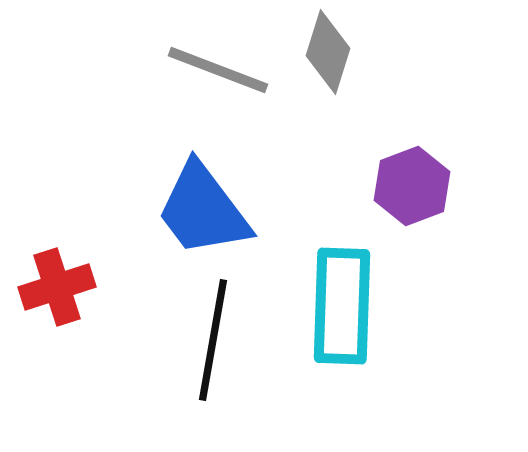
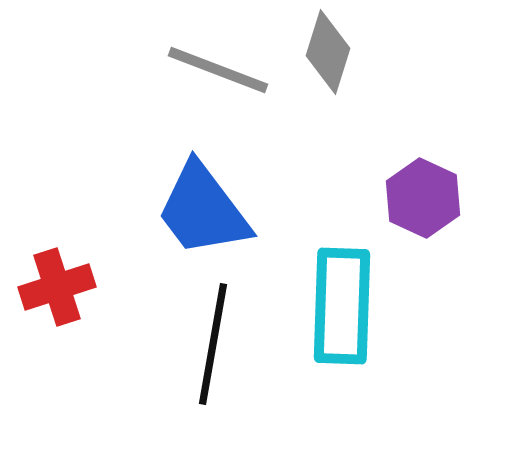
purple hexagon: moved 11 px right, 12 px down; rotated 14 degrees counterclockwise
black line: moved 4 px down
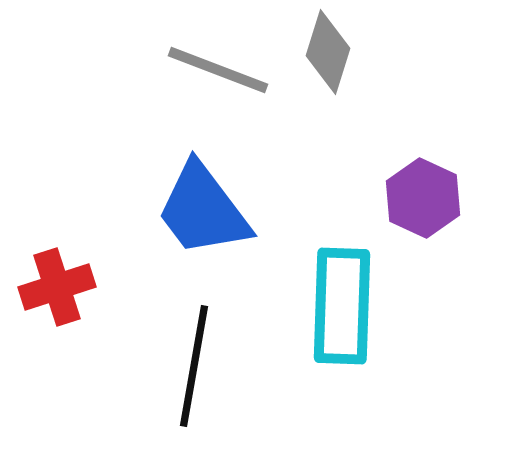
black line: moved 19 px left, 22 px down
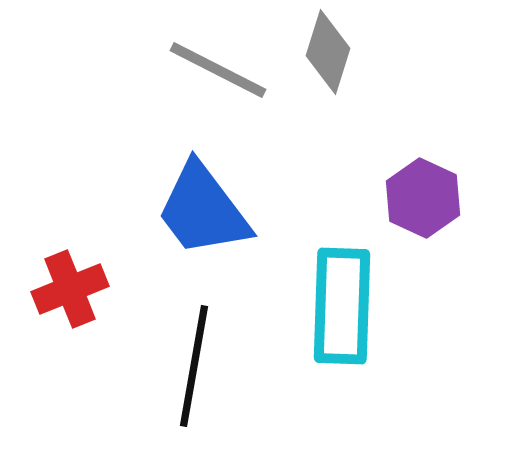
gray line: rotated 6 degrees clockwise
red cross: moved 13 px right, 2 px down; rotated 4 degrees counterclockwise
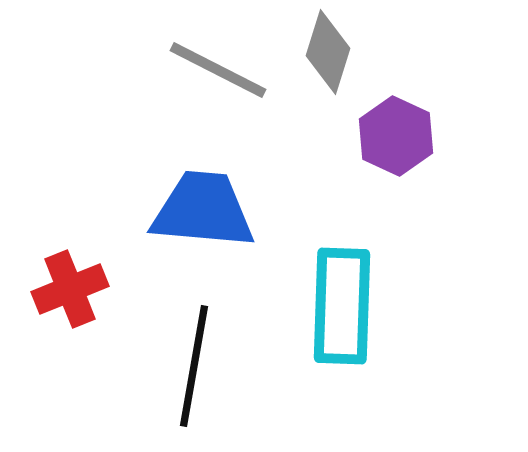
purple hexagon: moved 27 px left, 62 px up
blue trapezoid: rotated 132 degrees clockwise
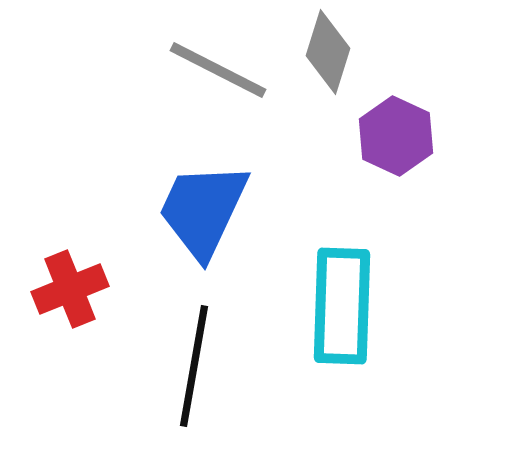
blue trapezoid: rotated 70 degrees counterclockwise
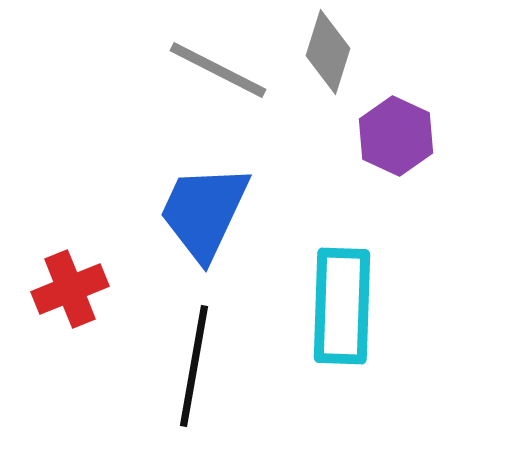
blue trapezoid: moved 1 px right, 2 px down
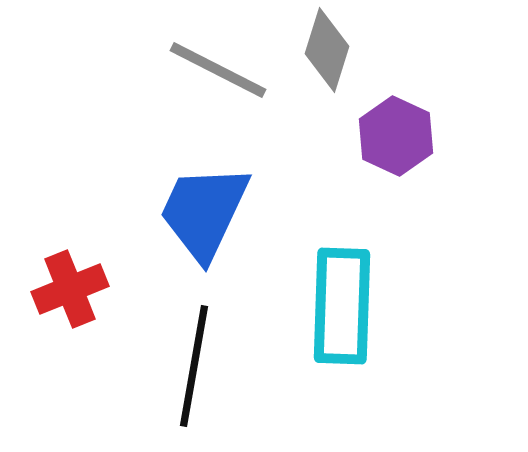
gray diamond: moved 1 px left, 2 px up
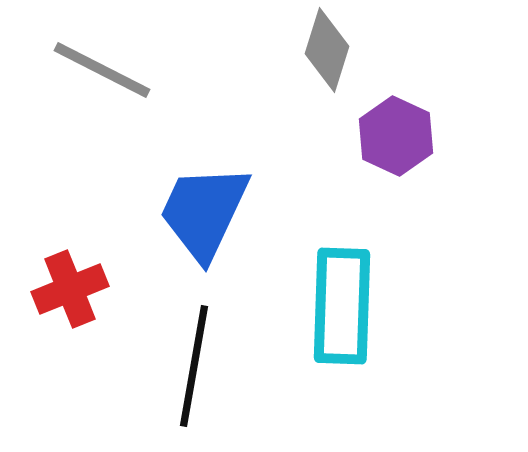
gray line: moved 116 px left
